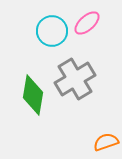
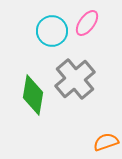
pink ellipse: rotated 12 degrees counterclockwise
gray cross: rotated 9 degrees counterclockwise
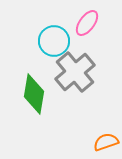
cyan circle: moved 2 px right, 10 px down
gray cross: moved 7 px up
green diamond: moved 1 px right, 1 px up
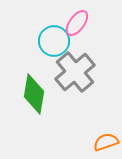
pink ellipse: moved 10 px left
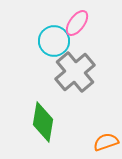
green diamond: moved 9 px right, 28 px down
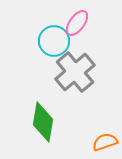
orange semicircle: moved 1 px left
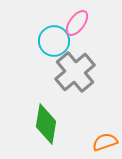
green diamond: moved 3 px right, 2 px down
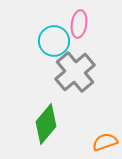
pink ellipse: moved 2 px right, 1 px down; rotated 28 degrees counterclockwise
green diamond: rotated 30 degrees clockwise
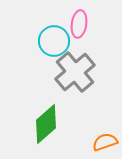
green diamond: rotated 9 degrees clockwise
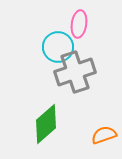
cyan circle: moved 4 px right, 6 px down
gray cross: rotated 21 degrees clockwise
orange semicircle: moved 1 px left, 7 px up
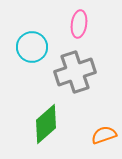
cyan circle: moved 26 px left
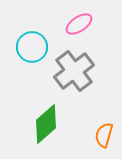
pink ellipse: rotated 48 degrees clockwise
gray cross: moved 1 px left, 1 px up; rotated 18 degrees counterclockwise
orange semicircle: rotated 55 degrees counterclockwise
